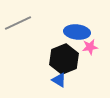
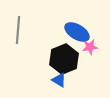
gray line: moved 7 px down; rotated 60 degrees counterclockwise
blue ellipse: rotated 25 degrees clockwise
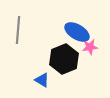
blue triangle: moved 17 px left
